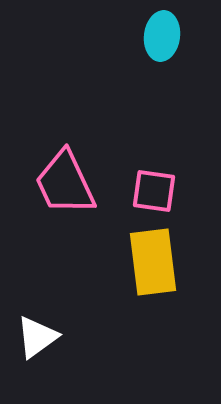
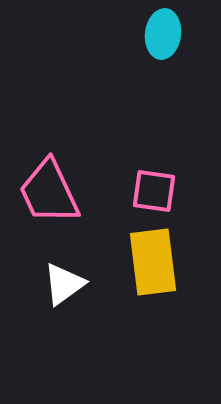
cyan ellipse: moved 1 px right, 2 px up
pink trapezoid: moved 16 px left, 9 px down
white triangle: moved 27 px right, 53 px up
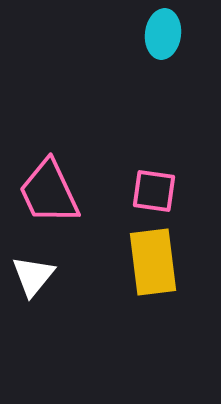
white triangle: moved 31 px left, 8 px up; rotated 15 degrees counterclockwise
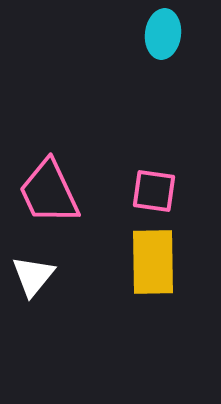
yellow rectangle: rotated 6 degrees clockwise
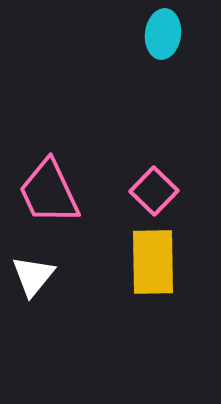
pink square: rotated 36 degrees clockwise
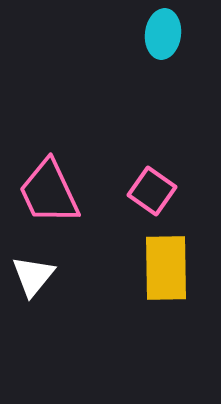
pink square: moved 2 px left; rotated 9 degrees counterclockwise
yellow rectangle: moved 13 px right, 6 px down
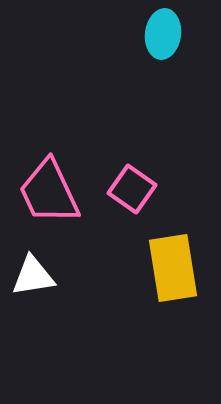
pink square: moved 20 px left, 2 px up
yellow rectangle: moved 7 px right; rotated 8 degrees counterclockwise
white triangle: rotated 42 degrees clockwise
